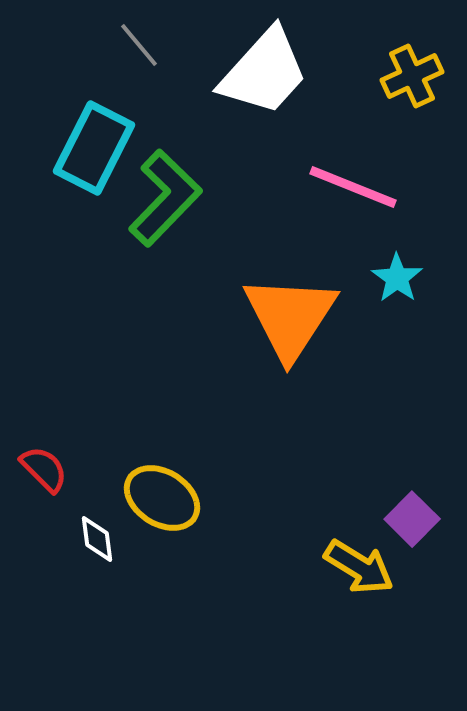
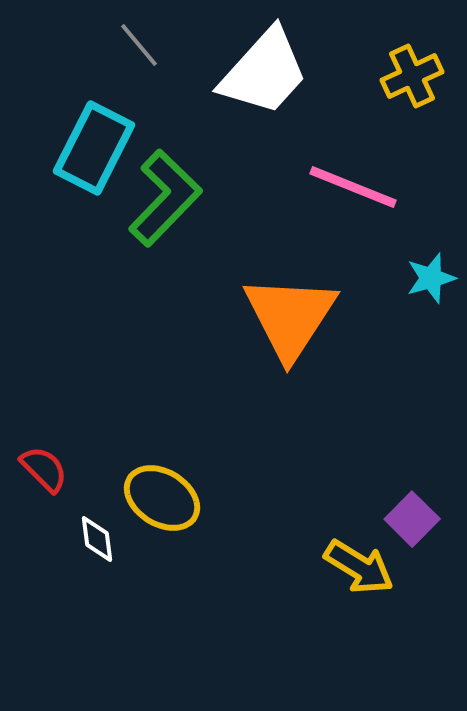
cyan star: moved 34 px right; rotated 21 degrees clockwise
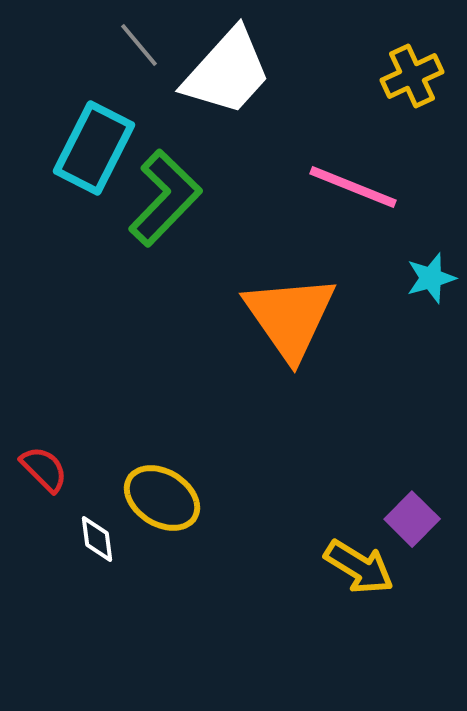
white trapezoid: moved 37 px left
orange triangle: rotated 8 degrees counterclockwise
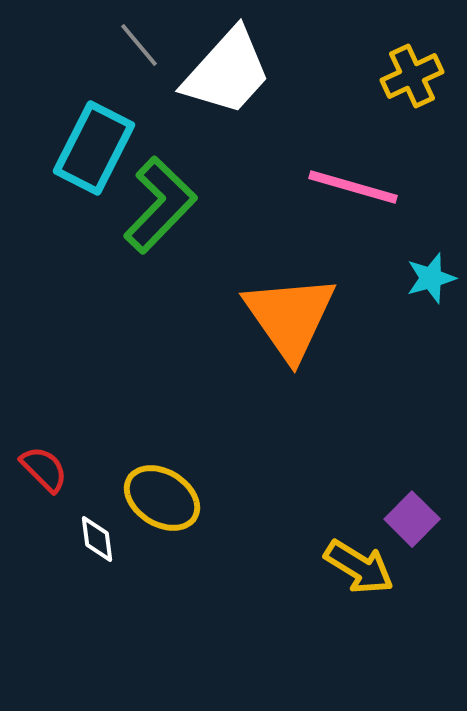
pink line: rotated 6 degrees counterclockwise
green L-shape: moved 5 px left, 7 px down
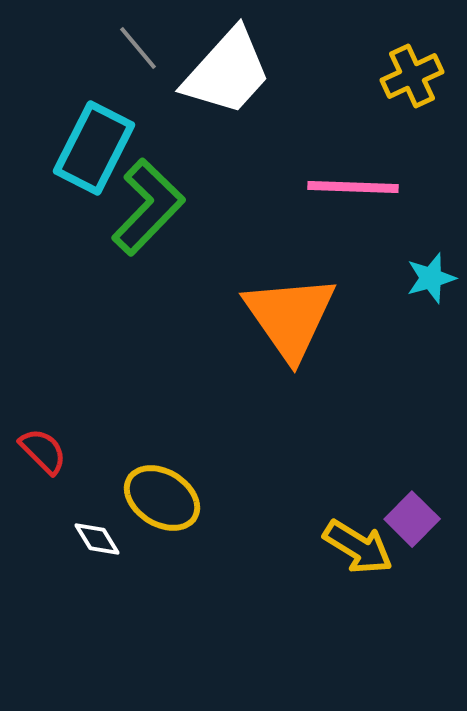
gray line: moved 1 px left, 3 px down
pink line: rotated 14 degrees counterclockwise
green L-shape: moved 12 px left, 2 px down
red semicircle: moved 1 px left, 18 px up
white diamond: rotated 24 degrees counterclockwise
yellow arrow: moved 1 px left, 20 px up
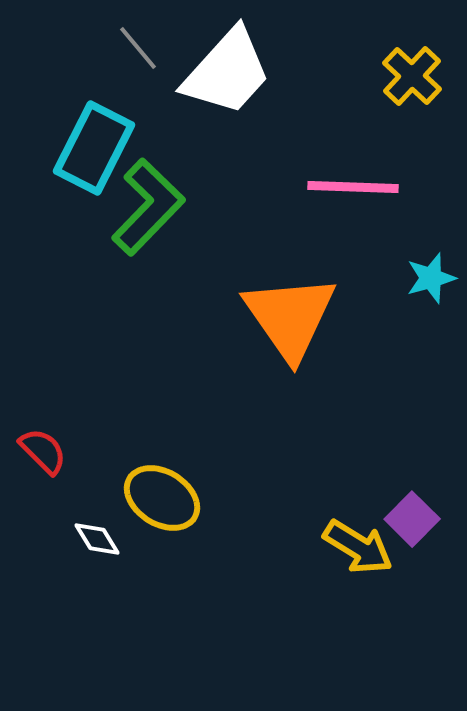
yellow cross: rotated 22 degrees counterclockwise
